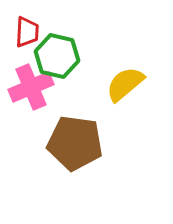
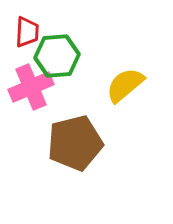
green hexagon: rotated 18 degrees counterclockwise
yellow semicircle: moved 1 px down
brown pentagon: rotated 22 degrees counterclockwise
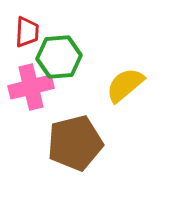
green hexagon: moved 2 px right, 1 px down
pink cross: rotated 9 degrees clockwise
